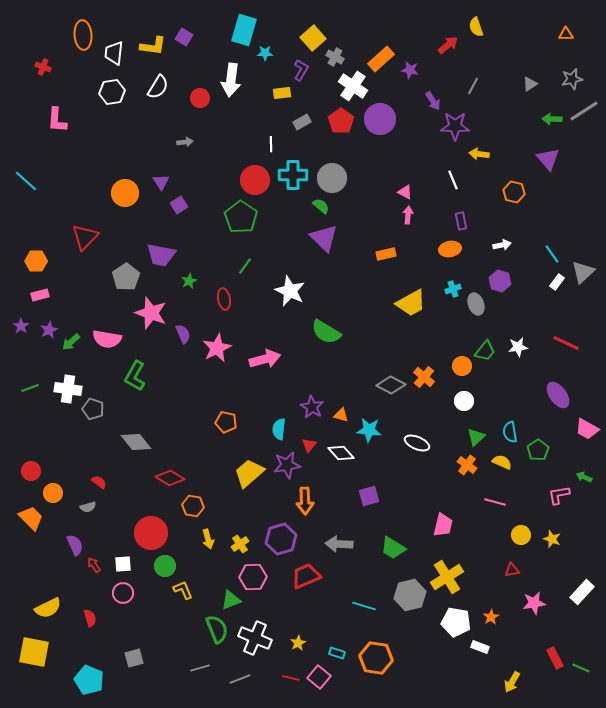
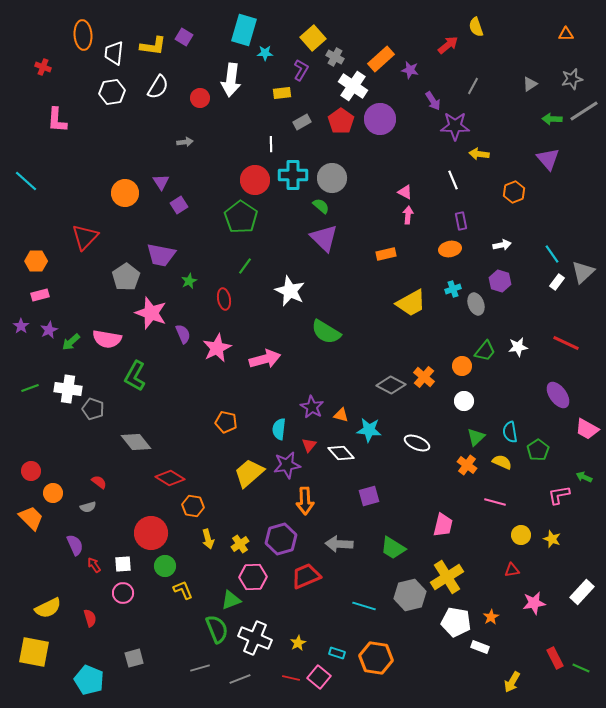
orange hexagon at (514, 192): rotated 25 degrees clockwise
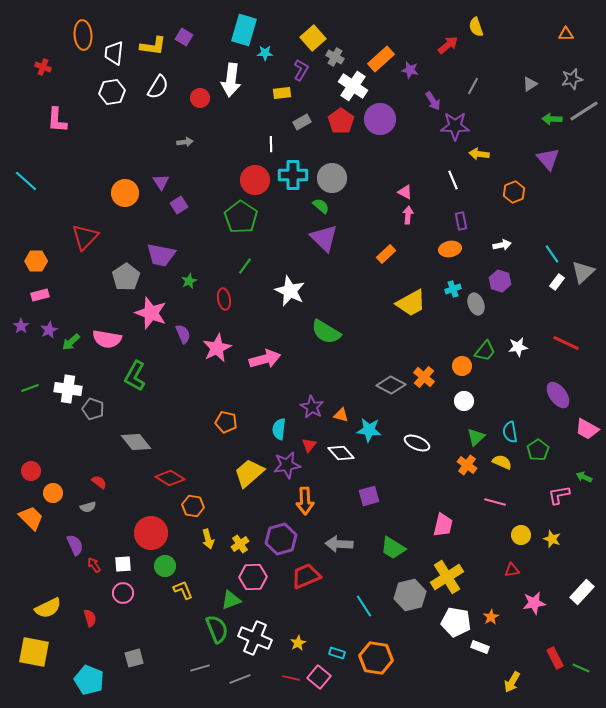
orange rectangle at (386, 254): rotated 30 degrees counterclockwise
cyan line at (364, 606): rotated 40 degrees clockwise
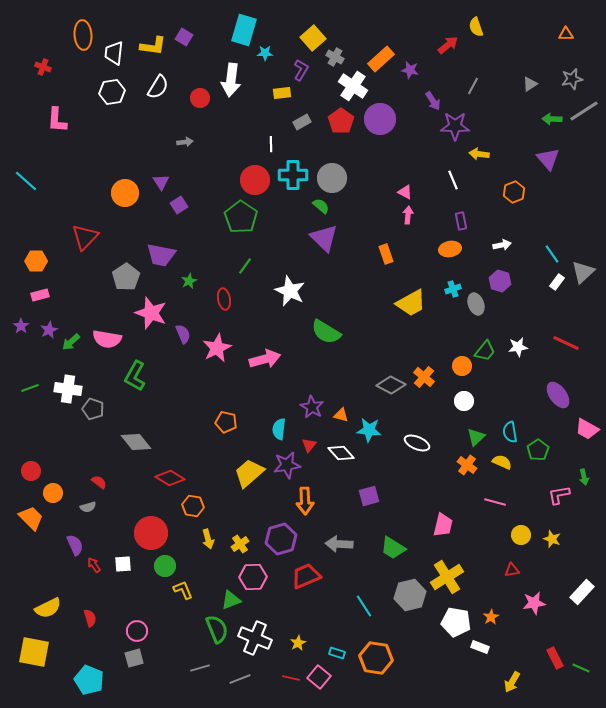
orange rectangle at (386, 254): rotated 66 degrees counterclockwise
green arrow at (584, 477): rotated 126 degrees counterclockwise
pink circle at (123, 593): moved 14 px right, 38 px down
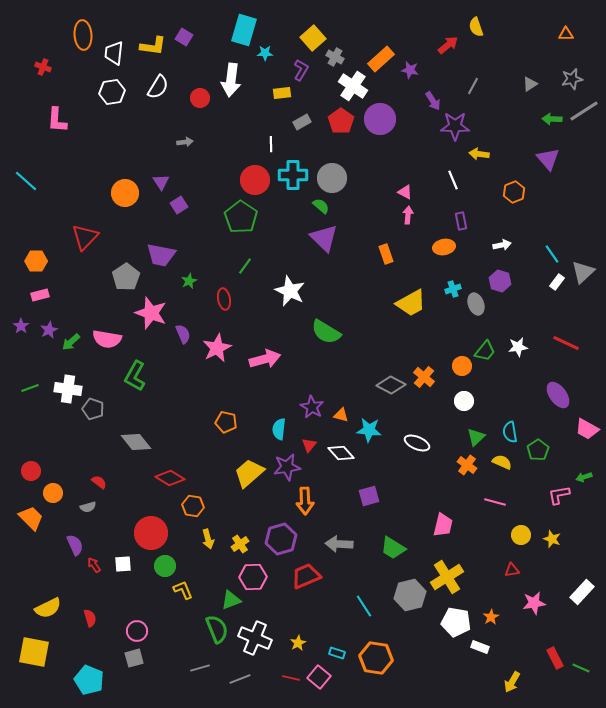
orange ellipse at (450, 249): moved 6 px left, 2 px up
purple star at (287, 465): moved 2 px down
green arrow at (584, 477): rotated 84 degrees clockwise
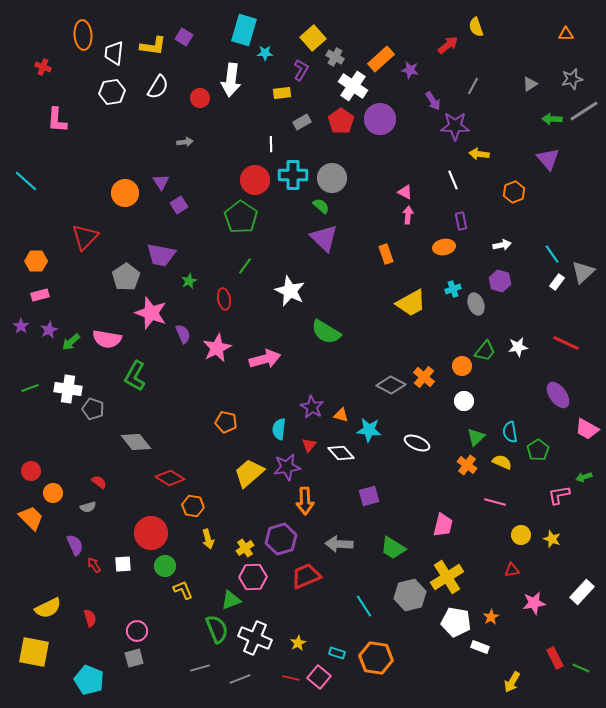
yellow cross at (240, 544): moved 5 px right, 4 px down
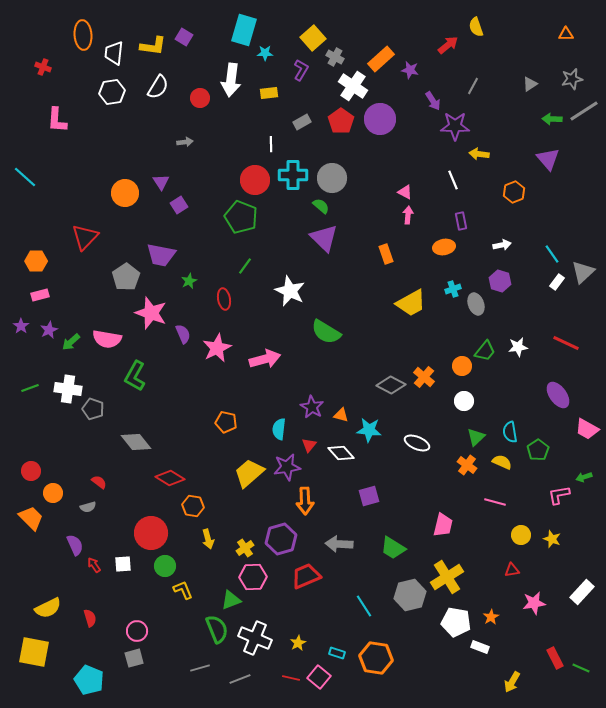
yellow rectangle at (282, 93): moved 13 px left
cyan line at (26, 181): moved 1 px left, 4 px up
green pentagon at (241, 217): rotated 12 degrees counterclockwise
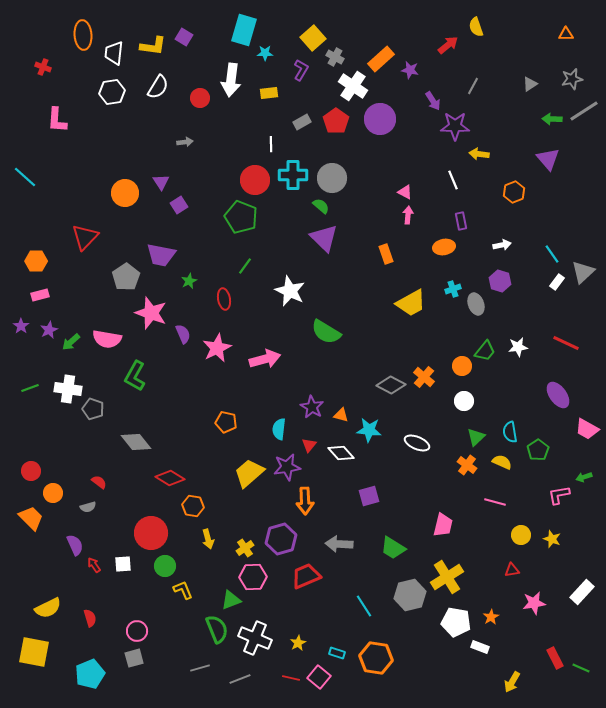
red pentagon at (341, 121): moved 5 px left
cyan pentagon at (89, 680): moved 1 px right, 6 px up; rotated 28 degrees clockwise
